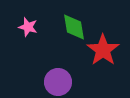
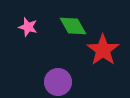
green diamond: moved 1 px left, 1 px up; rotated 20 degrees counterclockwise
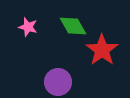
red star: moved 1 px left
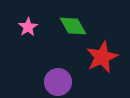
pink star: rotated 24 degrees clockwise
red star: moved 7 px down; rotated 12 degrees clockwise
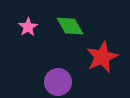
green diamond: moved 3 px left
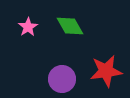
red star: moved 4 px right, 14 px down; rotated 16 degrees clockwise
purple circle: moved 4 px right, 3 px up
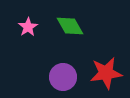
red star: moved 2 px down
purple circle: moved 1 px right, 2 px up
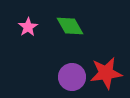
purple circle: moved 9 px right
